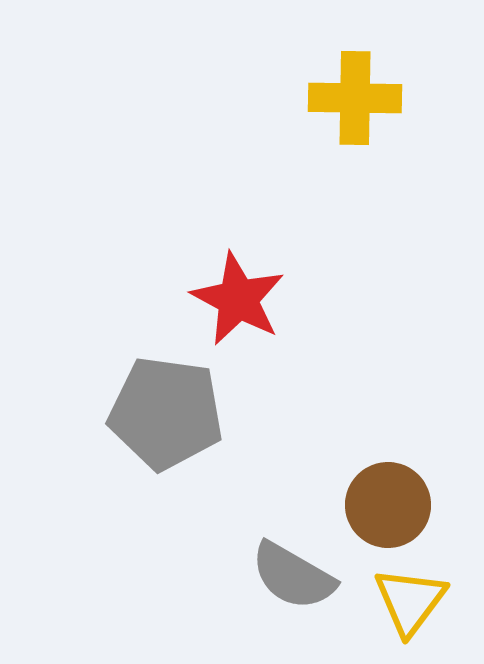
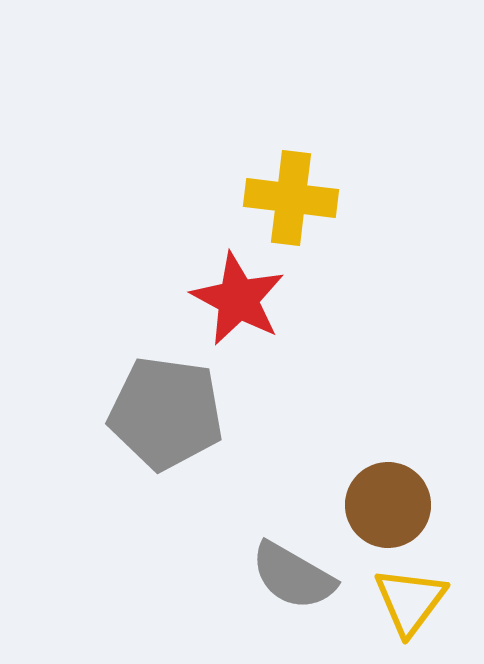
yellow cross: moved 64 px left, 100 px down; rotated 6 degrees clockwise
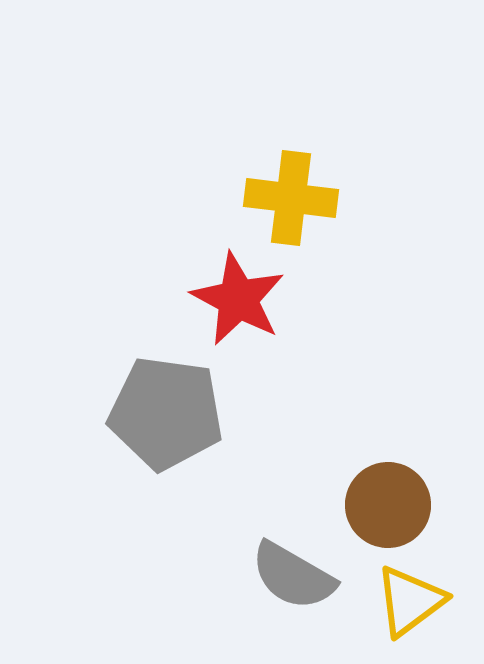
yellow triangle: rotated 16 degrees clockwise
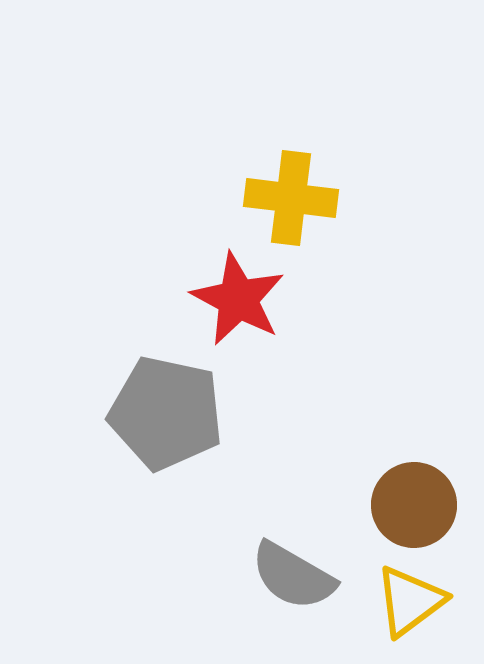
gray pentagon: rotated 4 degrees clockwise
brown circle: moved 26 px right
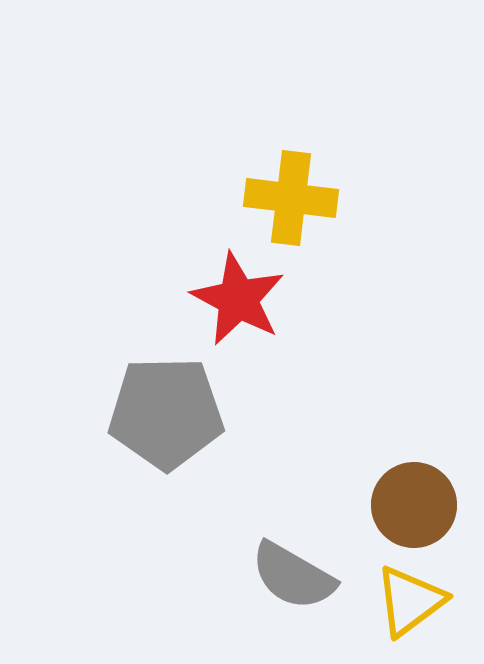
gray pentagon: rotated 13 degrees counterclockwise
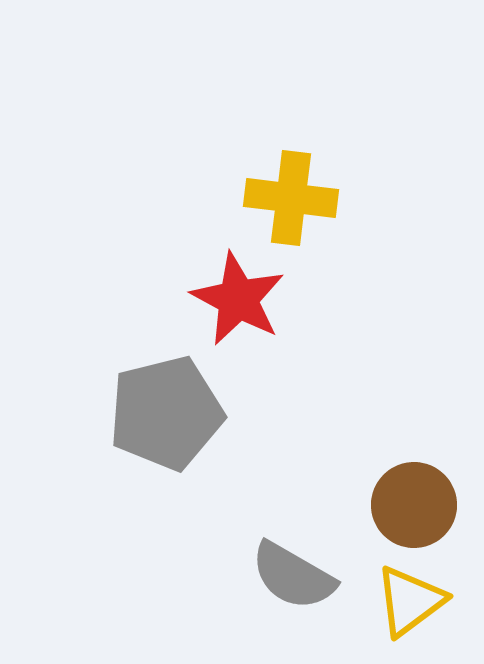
gray pentagon: rotated 13 degrees counterclockwise
